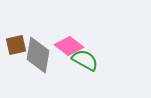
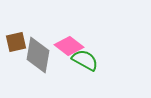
brown square: moved 3 px up
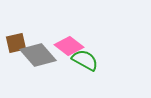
brown square: moved 1 px down
gray diamond: rotated 51 degrees counterclockwise
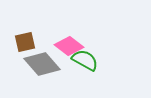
brown square: moved 9 px right, 1 px up
gray diamond: moved 4 px right, 9 px down
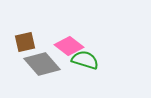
green semicircle: rotated 12 degrees counterclockwise
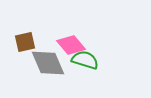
pink diamond: moved 2 px right, 1 px up; rotated 12 degrees clockwise
gray diamond: moved 6 px right, 1 px up; rotated 18 degrees clockwise
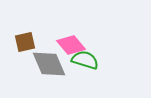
gray diamond: moved 1 px right, 1 px down
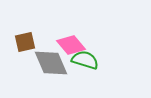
gray diamond: moved 2 px right, 1 px up
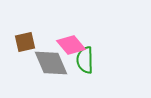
green semicircle: rotated 108 degrees counterclockwise
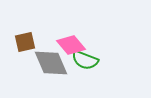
green semicircle: rotated 68 degrees counterclockwise
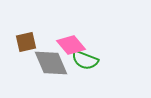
brown square: moved 1 px right
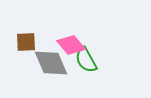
brown square: rotated 10 degrees clockwise
green semicircle: moved 1 px right; rotated 40 degrees clockwise
